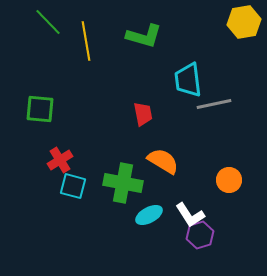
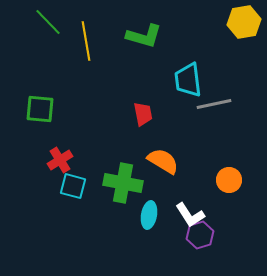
cyan ellipse: rotated 52 degrees counterclockwise
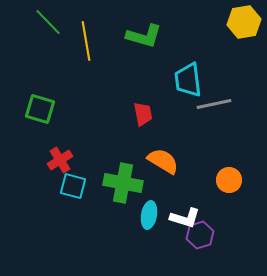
green square: rotated 12 degrees clockwise
white L-shape: moved 5 px left, 3 px down; rotated 40 degrees counterclockwise
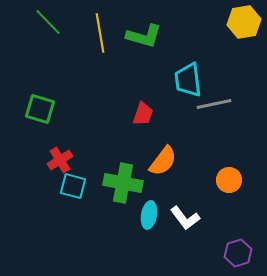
yellow line: moved 14 px right, 8 px up
red trapezoid: rotated 30 degrees clockwise
orange semicircle: rotated 96 degrees clockwise
white L-shape: rotated 36 degrees clockwise
purple hexagon: moved 38 px right, 18 px down
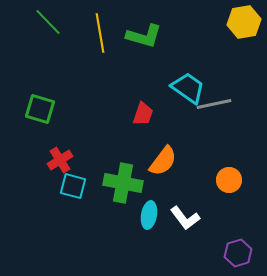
cyan trapezoid: moved 8 px down; rotated 132 degrees clockwise
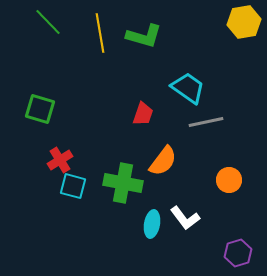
gray line: moved 8 px left, 18 px down
cyan ellipse: moved 3 px right, 9 px down
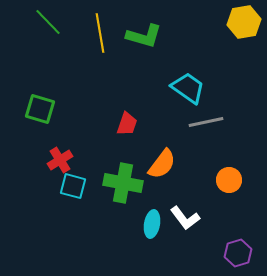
red trapezoid: moved 16 px left, 10 px down
orange semicircle: moved 1 px left, 3 px down
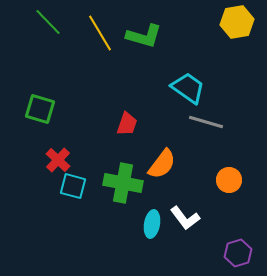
yellow hexagon: moved 7 px left
yellow line: rotated 21 degrees counterclockwise
gray line: rotated 28 degrees clockwise
red cross: moved 2 px left; rotated 15 degrees counterclockwise
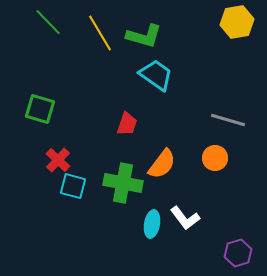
cyan trapezoid: moved 32 px left, 13 px up
gray line: moved 22 px right, 2 px up
orange circle: moved 14 px left, 22 px up
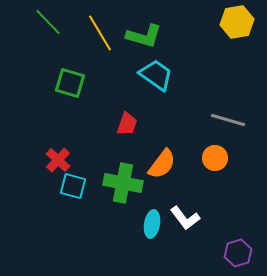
green square: moved 30 px right, 26 px up
